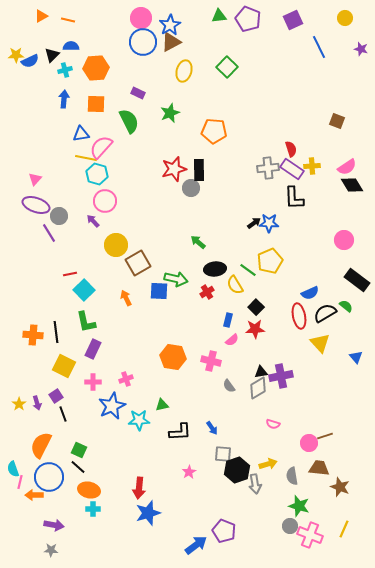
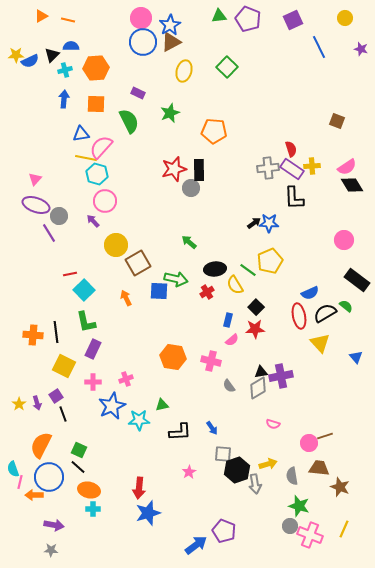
green arrow at (198, 242): moved 9 px left
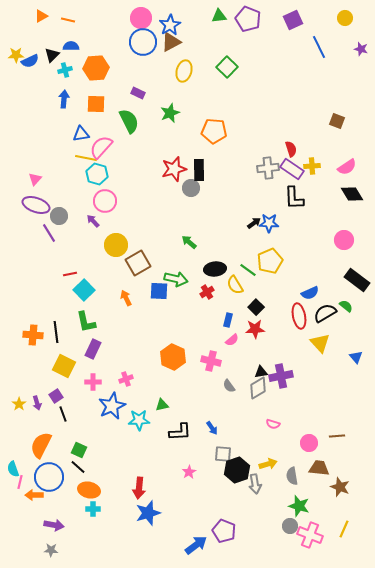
black diamond at (352, 185): moved 9 px down
orange hexagon at (173, 357): rotated 15 degrees clockwise
brown line at (325, 436): moved 12 px right; rotated 14 degrees clockwise
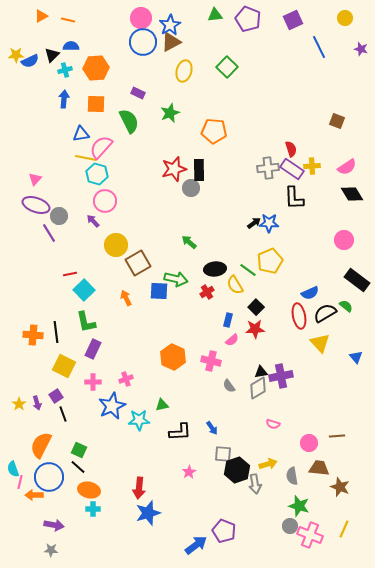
green triangle at (219, 16): moved 4 px left, 1 px up
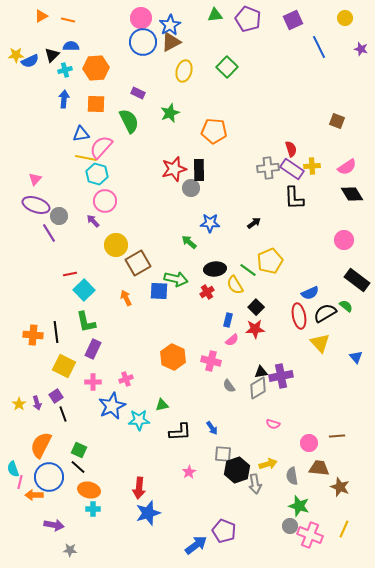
blue star at (269, 223): moved 59 px left
gray star at (51, 550): moved 19 px right
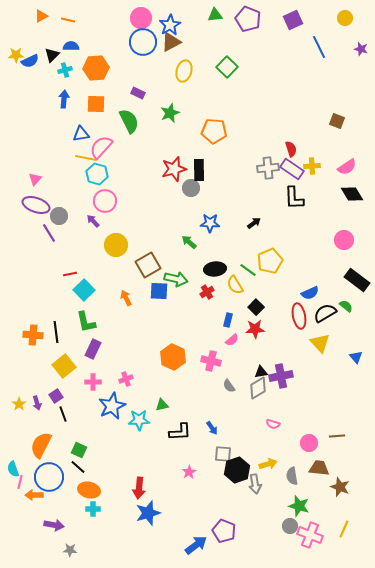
brown square at (138, 263): moved 10 px right, 2 px down
yellow square at (64, 366): rotated 25 degrees clockwise
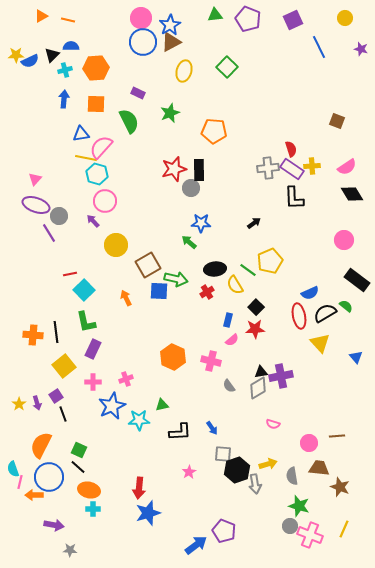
blue star at (210, 223): moved 9 px left
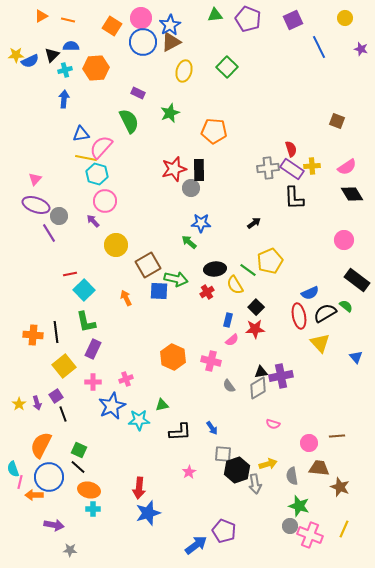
orange square at (96, 104): moved 16 px right, 78 px up; rotated 30 degrees clockwise
